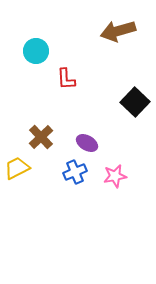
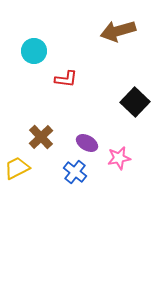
cyan circle: moved 2 px left
red L-shape: rotated 80 degrees counterclockwise
blue cross: rotated 30 degrees counterclockwise
pink star: moved 4 px right, 18 px up
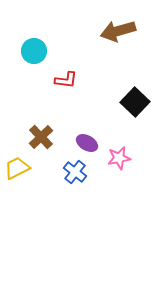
red L-shape: moved 1 px down
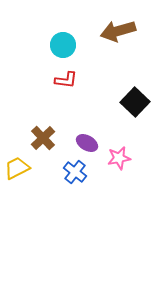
cyan circle: moved 29 px right, 6 px up
brown cross: moved 2 px right, 1 px down
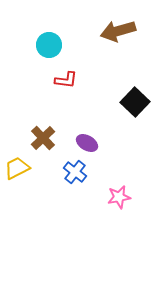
cyan circle: moved 14 px left
pink star: moved 39 px down
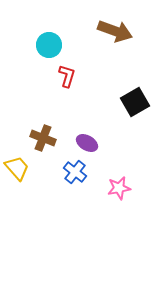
brown arrow: moved 3 px left; rotated 144 degrees counterclockwise
red L-shape: moved 1 px right, 4 px up; rotated 80 degrees counterclockwise
black square: rotated 16 degrees clockwise
brown cross: rotated 25 degrees counterclockwise
yellow trapezoid: rotated 76 degrees clockwise
pink star: moved 9 px up
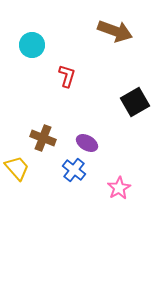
cyan circle: moved 17 px left
blue cross: moved 1 px left, 2 px up
pink star: rotated 20 degrees counterclockwise
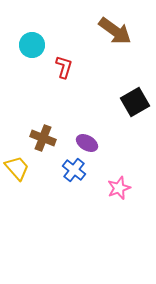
brown arrow: rotated 16 degrees clockwise
red L-shape: moved 3 px left, 9 px up
pink star: rotated 10 degrees clockwise
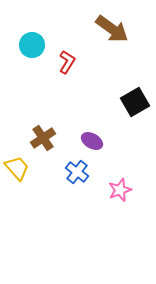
brown arrow: moved 3 px left, 2 px up
red L-shape: moved 3 px right, 5 px up; rotated 15 degrees clockwise
brown cross: rotated 35 degrees clockwise
purple ellipse: moved 5 px right, 2 px up
blue cross: moved 3 px right, 2 px down
pink star: moved 1 px right, 2 px down
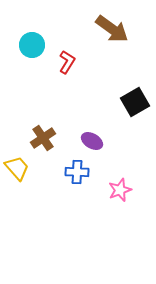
blue cross: rotated 35 degrees counterclockwise
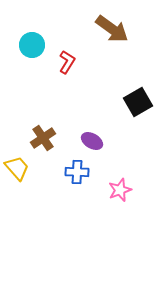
black square: moved 3 px right
